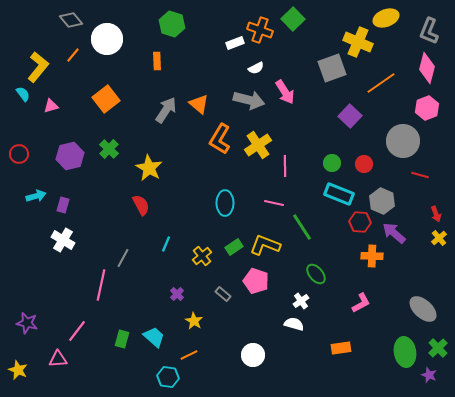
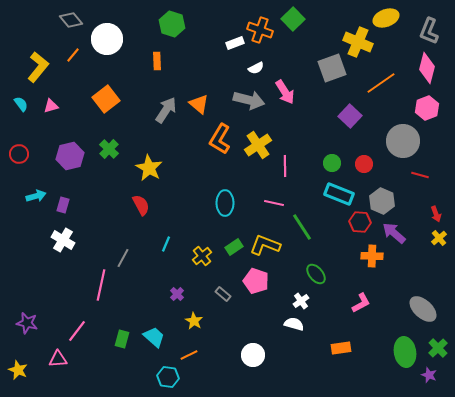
cyan semicircle at (23, 94): moved 2 px left, 10 px down
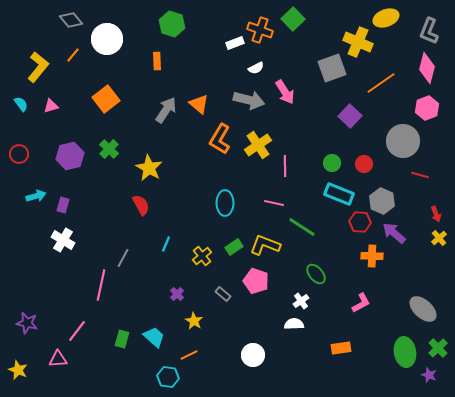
green line at (302, 227): rotated 24 degrees counterclockwise
white semicircle at (294, 324): rotated 18 degrees counterclockwise
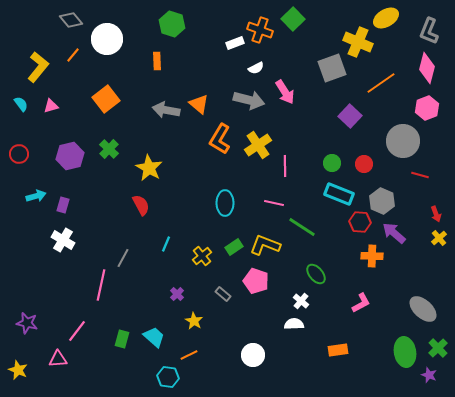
yellow ellipse at (386, 18): rotated 10 degrees counterclockwise
gray arrow at (166, 110): rotated 112 degrees counterclockwise
white cross at (301, 301): rotated 14 degrees counterclockwise
orange rectangle at (341, 348): moved 3 px left, 2 px down
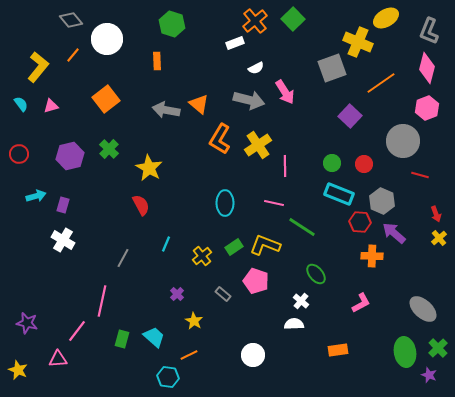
orange cross at (260, 30): moved 5 px left, 9 px up; rotated 30 degrees clockwise
pink line at (101, 285): moved 1 px right, 16 px down
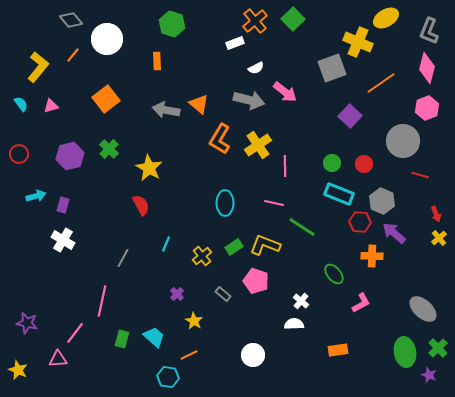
pink arrow at (285, 92): rotated 20 degrees counterclockwise
green ellipse at (316, 274): moved 18 px right
pink line at (77, 331): moved 2 px left, 2 px down
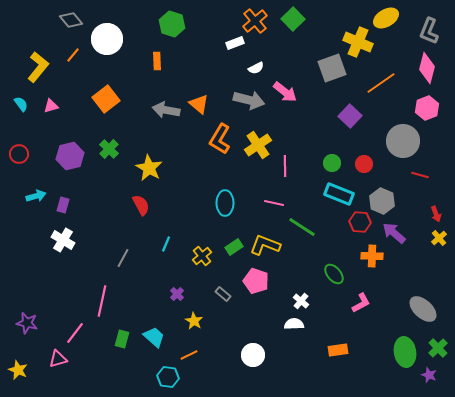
pink triangle at (58, 359): rotated 12 degrees counterclockwise
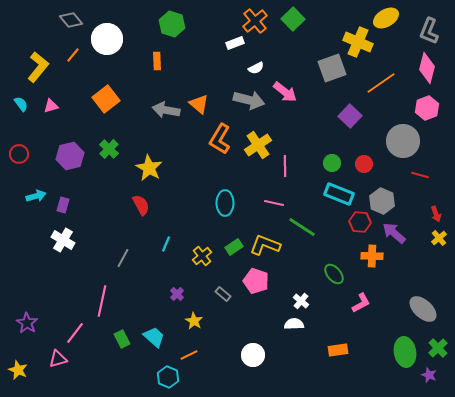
purple star at (27, 323): rotated 20 degrees clockwise
green rectangle at (122, 339): rotated 42 degrees counterclockwise
cyan hexagon at (168, 377): rotated 15 degrees clockwise
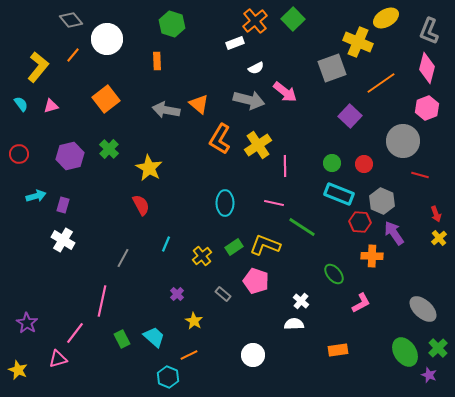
purple arrow at (394, 233): rotated 15 degrees clockwise
green ellipse at (405, 352): rotated 24 degrees counterclockwise
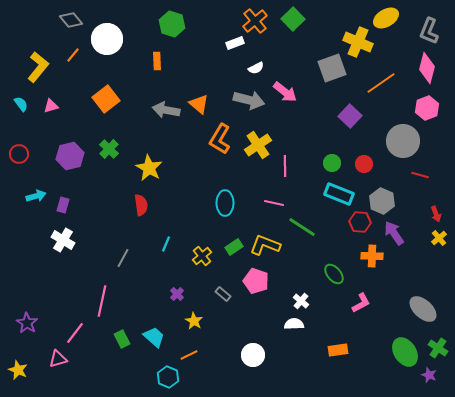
red semicircle at (141, 205): rotated 20 degrees clockwise
green cross at (438, 348): rotated 12 degrees counterclockwise
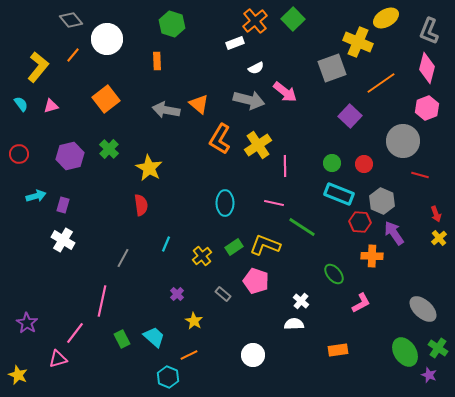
yellow star at (18, 370): moved 5 px down
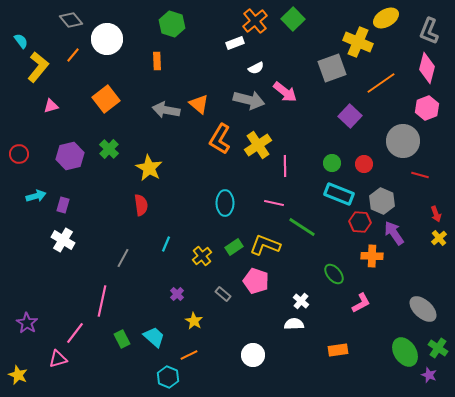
cyan semicircle at (21, 104): moved 63 px up
